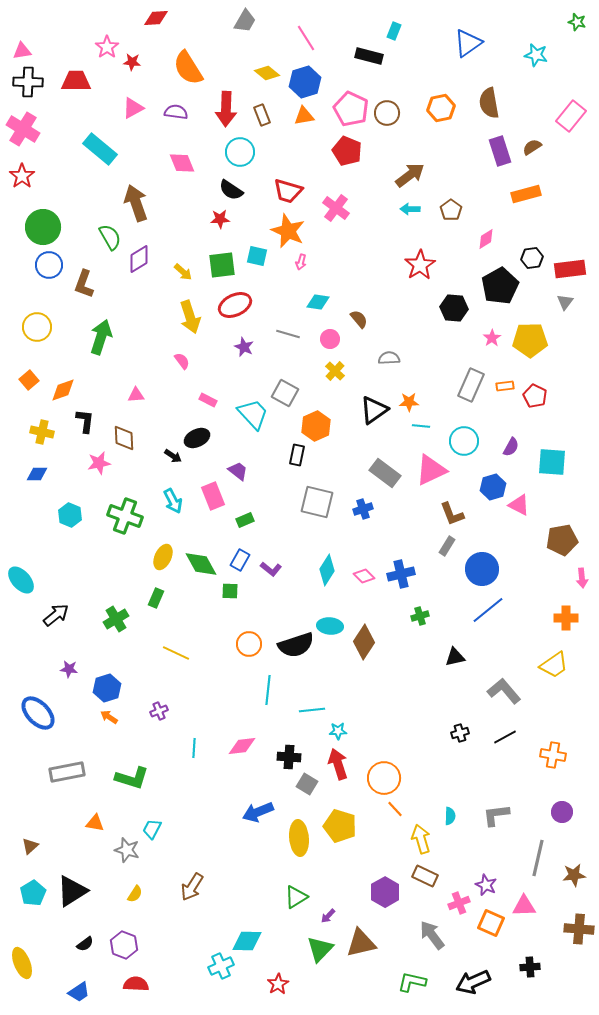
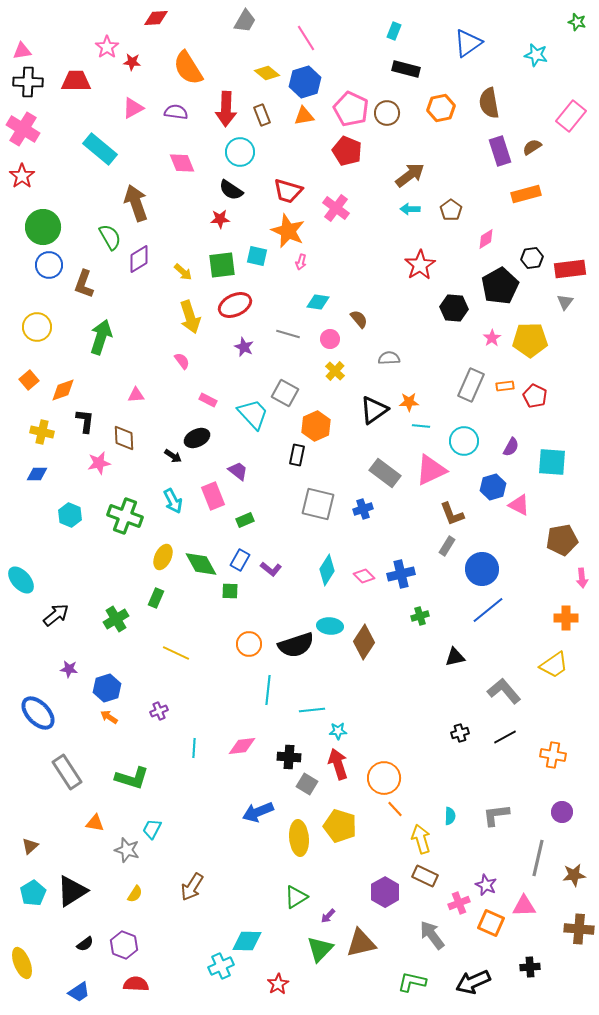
black rectangle at (369, 56): moved 37 px right, 13 px down
gray square at (317, 502): moved 1 px right, 2 px down
gray rectangle at (67, 772): rotated 68 degrees clockwise
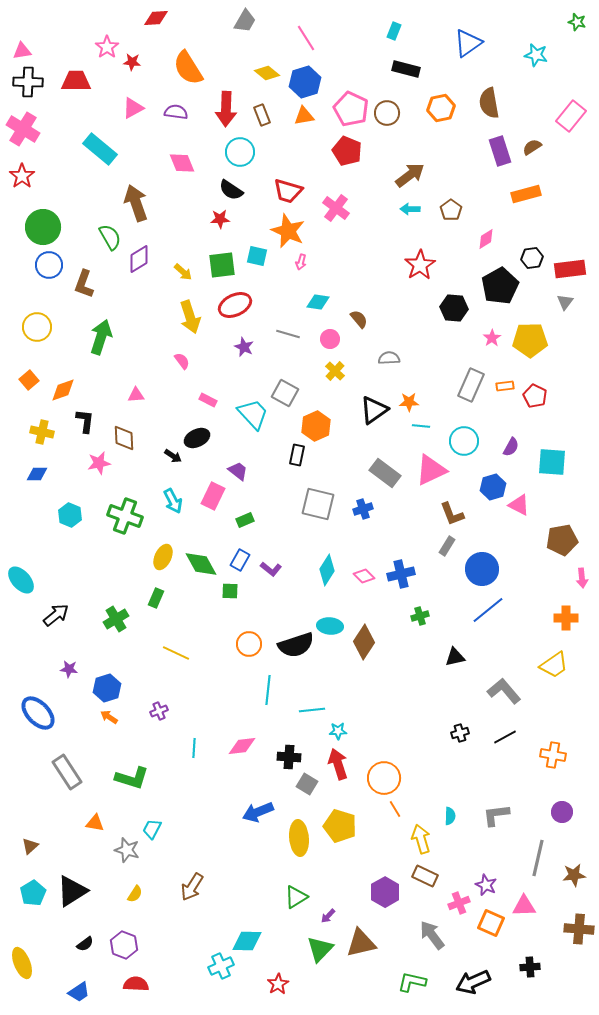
pink rectangle at (213, 496): rotated 48 degrees clockwise
orange line at (395, 809): rotated 12 degrees clockwise
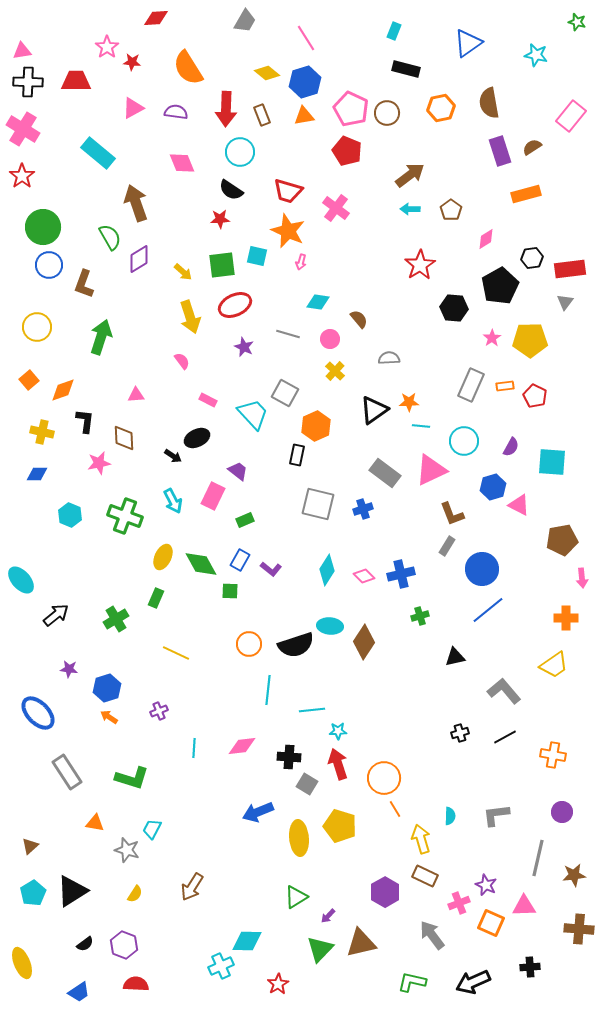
cyan rectangle at (100, 149): moved 2 px left, 4 px down
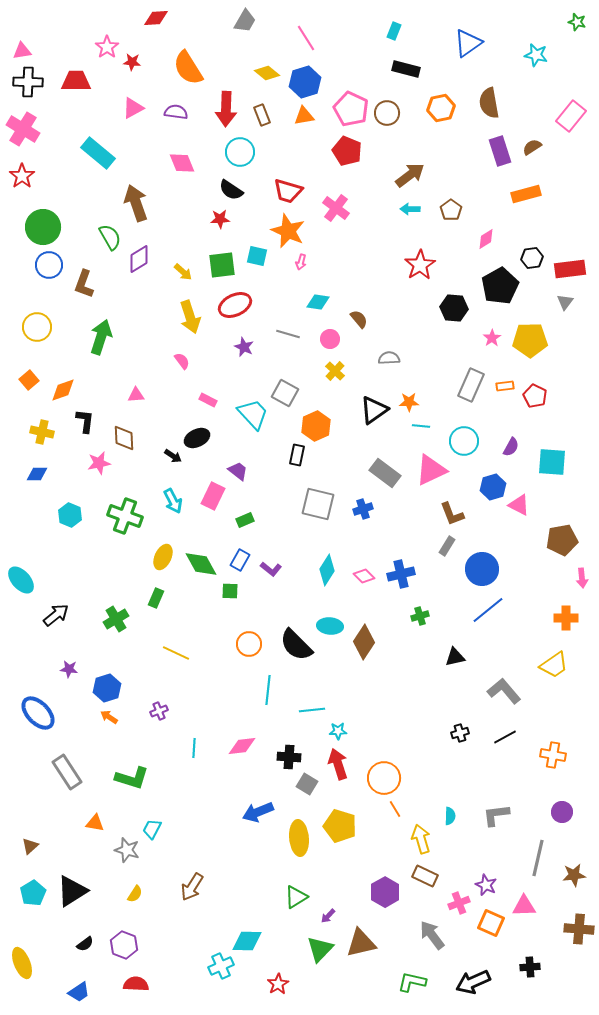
black semicircle at (296, 645): rotated 63 degrees clockwise
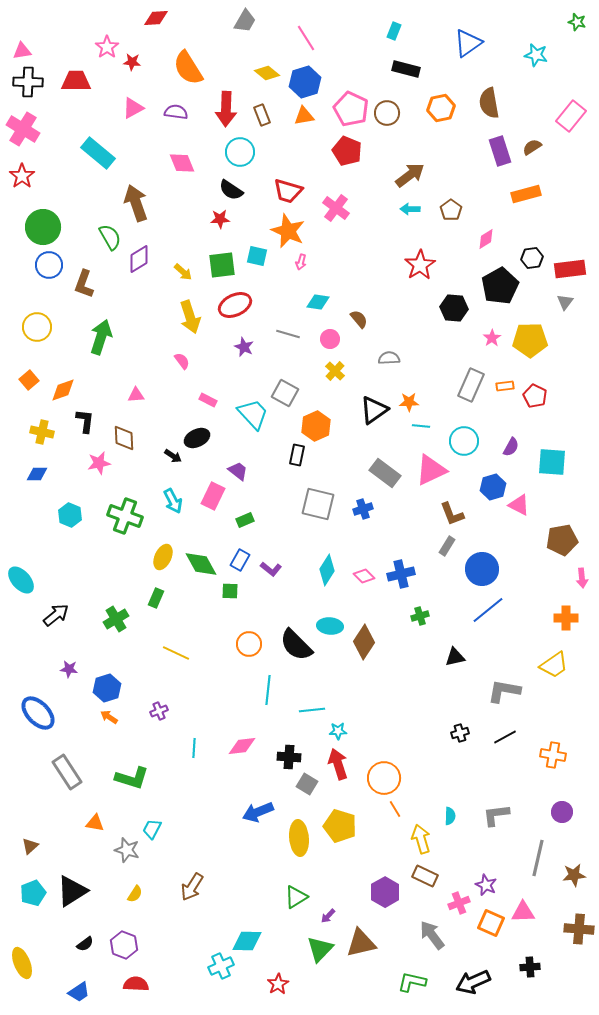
gray L-shape at (504, 691): rotated 40 degrees counterclockwise
cyan pentagon at (33, 893): rotated 10 degrees clockwise
pink triangle at (524, 906): moved 1 px left, 6 px down
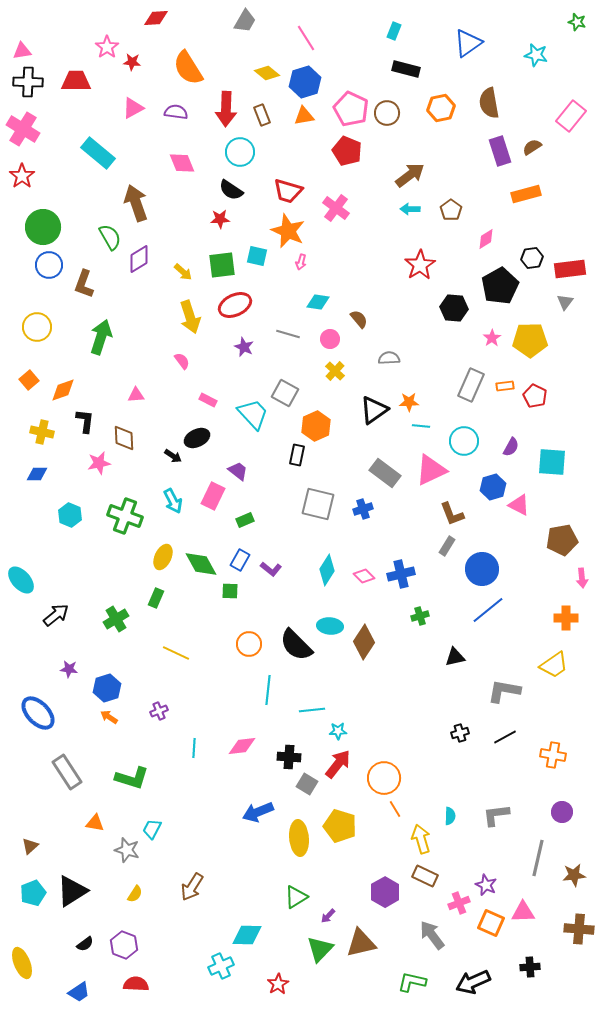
red arrow at (338, 764): rotated 56 degrees clockwise
cyan diamond at (247, 941): moved 6 px up
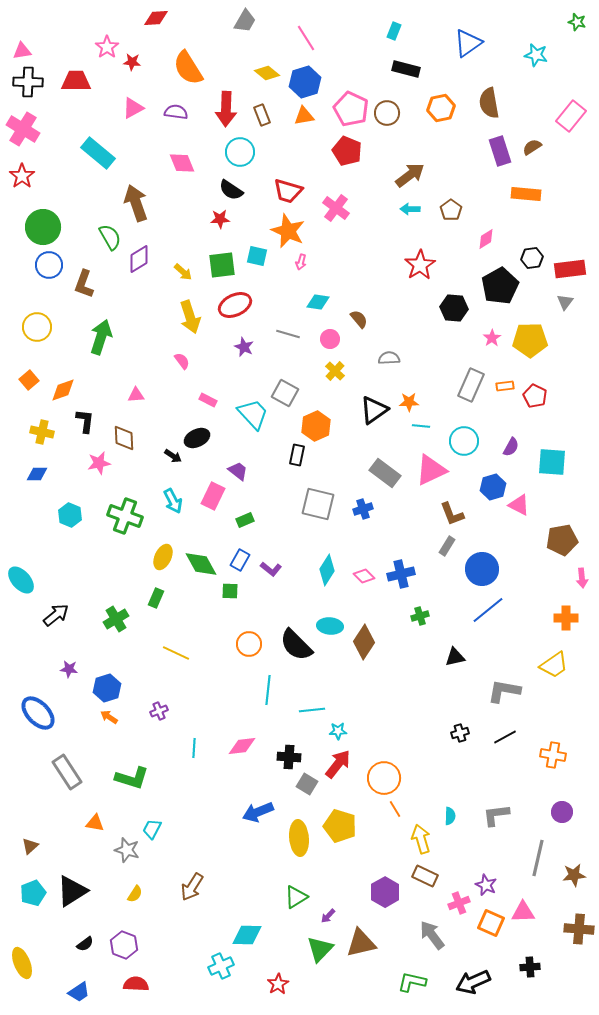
orange rectangle at (526, 194): rotated 20 degrees clockwise
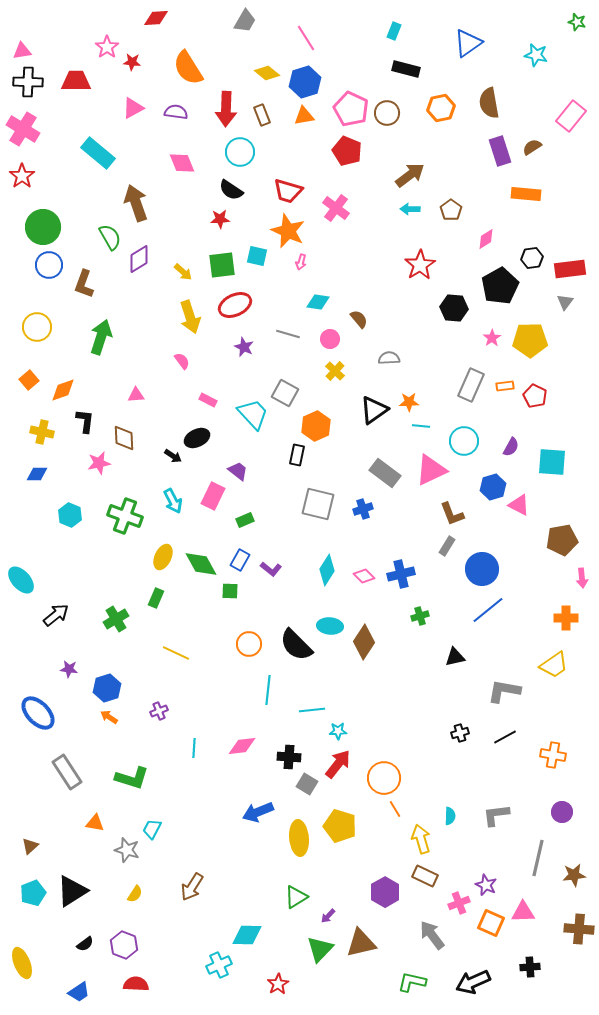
cyan cross at (221, 966): moved 2 px left, 1 px up
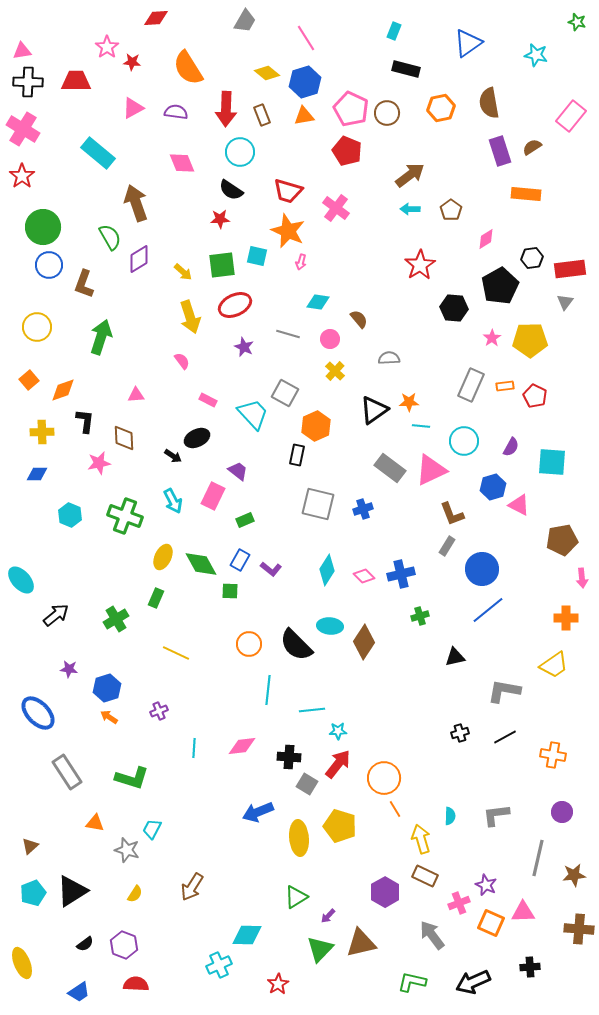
yellow cross at (42, 432): rotated 15 degrees counterclockwise
gray rectangle at (385, 473): moved 5 px right, 5 px up
